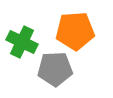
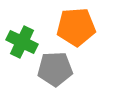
orange pentagon: moved 1 px right, 4 px up
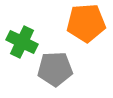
orange pentagon: moved 10 px right, 4 px up
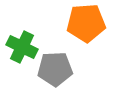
green cross: moved 5 px down
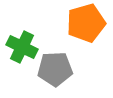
orange pentagon: rotated 12 degrees counterclockwise
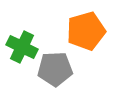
orange pentagon: moved 8 px down
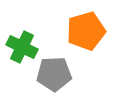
gray pentagon: moved 1 px left, 5 px down
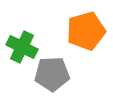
gray pentagon: moved 2 px left
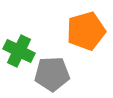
green cross: moved 3 px left, 4 px down
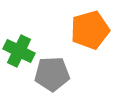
orange pentagon: moved 4 px right, 1 px up
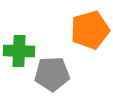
green cross: rotated 24 degrees counterclockwise
